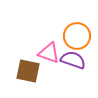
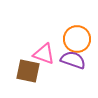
orange circle: moved 3 px down
pink triangle: moved 5 px left, 1 px down
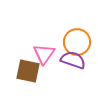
orange circle: moved 3 px down
pink triangle: rotated 45 degrees clockwise
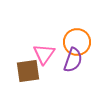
purple semicircle: rotated 90 degrees clockwise
brown square: rotated 20 degrees counterclockwise
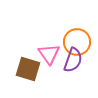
pink triangle: moved 5 px right; rotated 10 degrees counterclockwise
brown square: moved 2 px up; rotated 25 degrees clockwise
